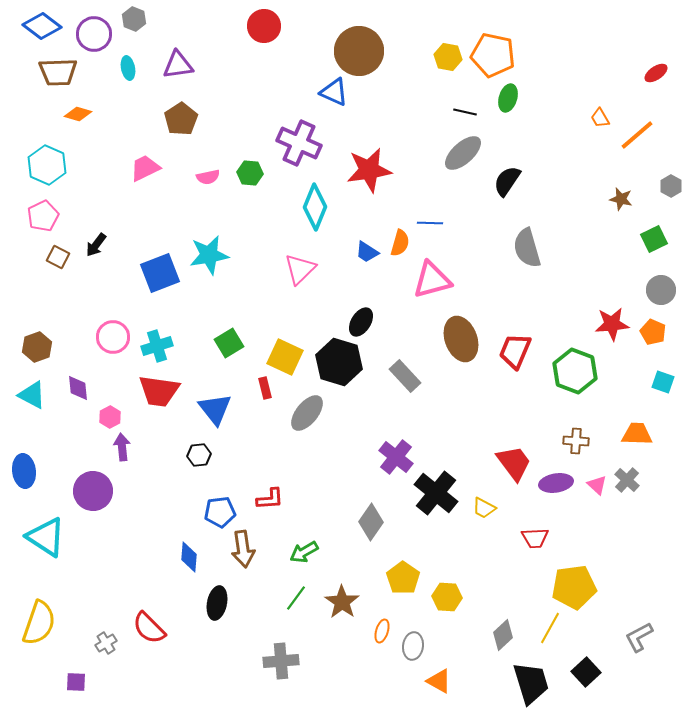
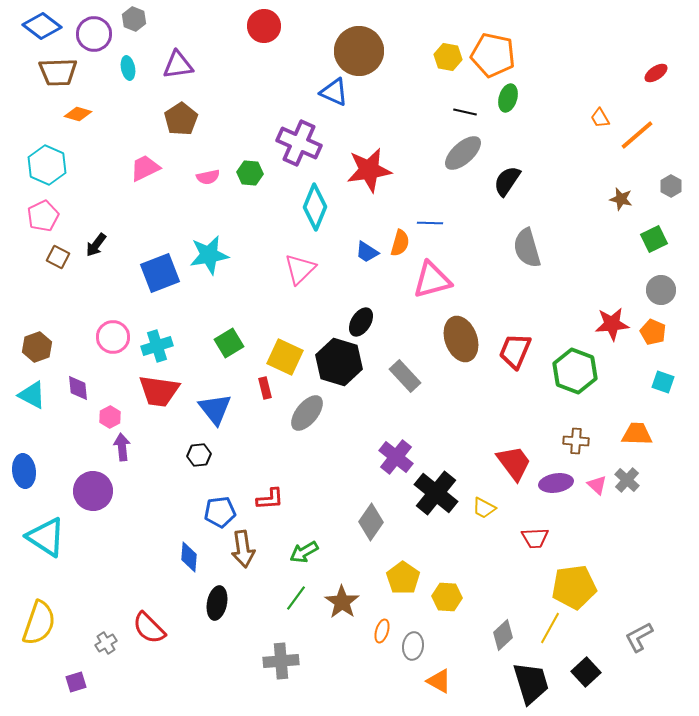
purple square at (76, 682): rotated 20 degrees counterclockwise
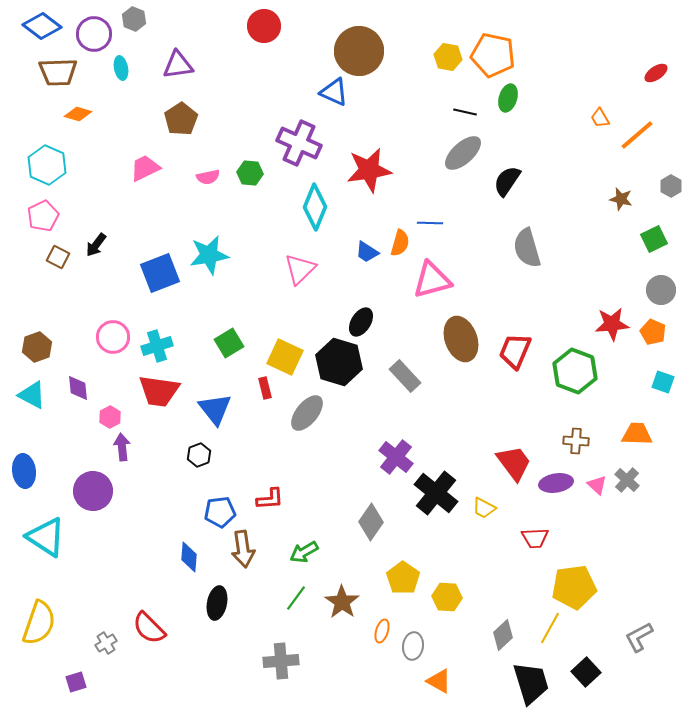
cyan ellipse at (128, 68): moved 7 px left
black hexagon at (199, 455): rotated 15 degrees counterclockwise
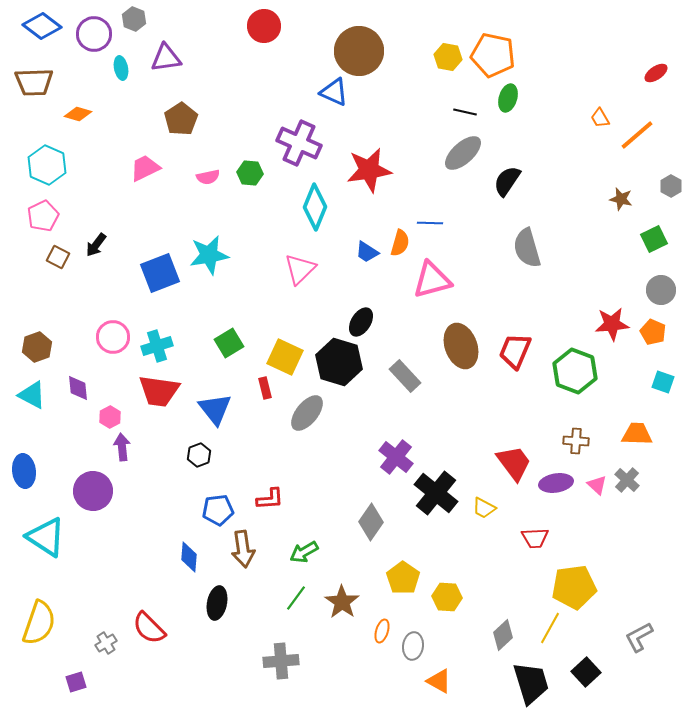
purple triangle at (178, 65): moved 12 px left, 7 px up
brown trapezoid at (58, 72): moved 24 px left, 10 px down
brown ellipse at (461, 339): moved 7 px down
blue pentagon at (220, 512): moved 2 px left, 2 px up
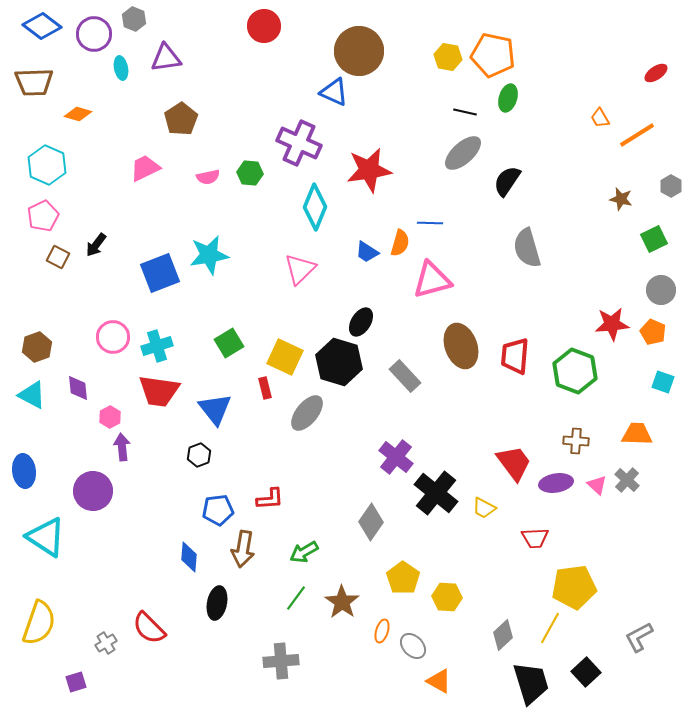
orange line at (637, 135): rotated 9 degrees clockwise
red trapezoid at (515, 351): moved 5 px down; rotated 18 degrees counterclockwise
brown arrow at (243, 549): rotated 18 degrees clockwise
gray ellipse at (413, 646): rotated 52 degrees counterclockwise
